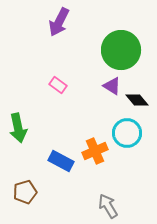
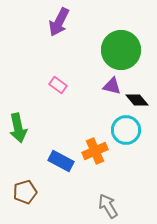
purple triangle: rotated 18 degrees counterclockwise
cyan circle: moved 1 px left, 3 px up
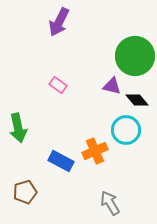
green circle: moved 14 px right, 6 px down
gray arrow: moved 2 px right, 3 px up
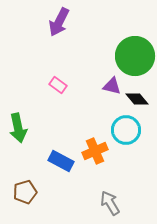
black diamond: moved 1 px up
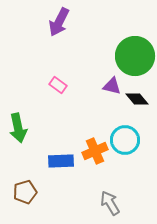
cyan circle: moved 1 px left, 10 px down
blue rectangle: rotated 30 degrees counterclockwise
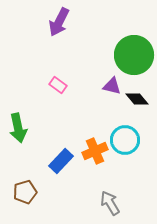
green circle: moved 1 px left, 1 px up
blue rectangle: rotated 45 degrees counterclockwise
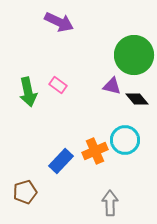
purple arrow: rotated 92 degrees counterclockwise
green arrow: moved 10 px right, 36 px up
gray arrow: rotated 30 degrees clockwise
